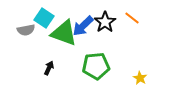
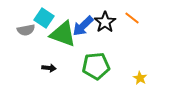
green triangle: moved 1 px left, 1 px down
black arrow: rotated 72 degrees clockwise
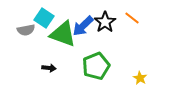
green pentagon: rotated 16 degrees counterclockwise
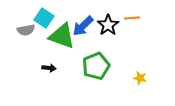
orange line: rotated 42 degrees counterclockwise
black star: moved 3 px right, 3 px down
green triangle: moved 1 px left, 2 px down
yellow star: rotated 16 degrees counterclockwise
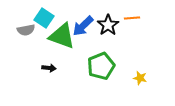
green pentagon: moved 5 px right
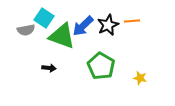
orange line: moved 3 px down
black star: rotated 10 degrees clockwise
green pentagon: rotated 20 degrees counterclockwise
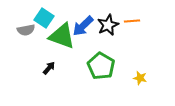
black arrow: rotated 56 degrees counterclockwise
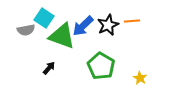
yellow star: rotated 16 degrees clockwise
